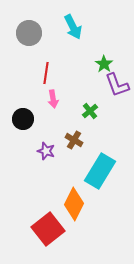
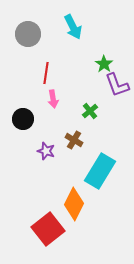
gray circle: moved 1 px left, 1 px down
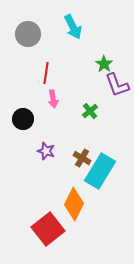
brown cross: moved 8 px right, 18 px down
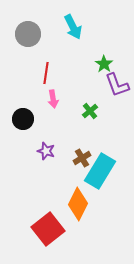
brown cross: rotated 30 degrees clockwise
orange diamond: moved 4 px right
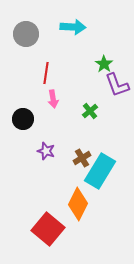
cyan arrow: rotated 60 degrees counterclockwise
gray circle: moved 2 px left
red square: rotated 12 degrees counterclockwise
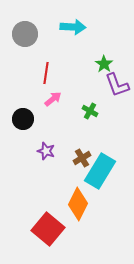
gray circle: moved 1 px left
pink arrow: rotated 120 degrees counterclockwise
green cross: rotated 21 degrees counterclockwise
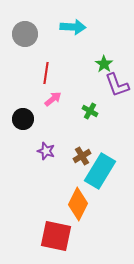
brown cross: moved 2 px up
red square: moved 8 px right, 7 px down; rotated 28 degrees counterclockwise
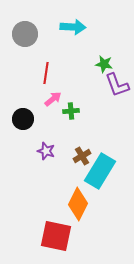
green star: rotated 24 degrees counterclockwise
green cross: moved 19 px left; rotated 35 degrees counterclockwise
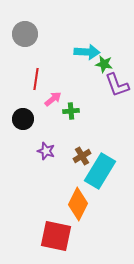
cyan arrow: moved 14 px right, 25 px down
red line: moved 10 px left, 6 px down
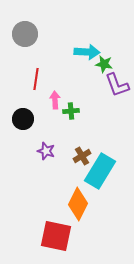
pink arrow: moved 2 px right, 1 px down; rotated 54 degrees counterclockwise
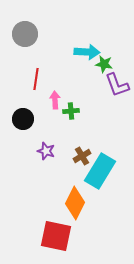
orange diamond: moved 3 px left, 1 px up
